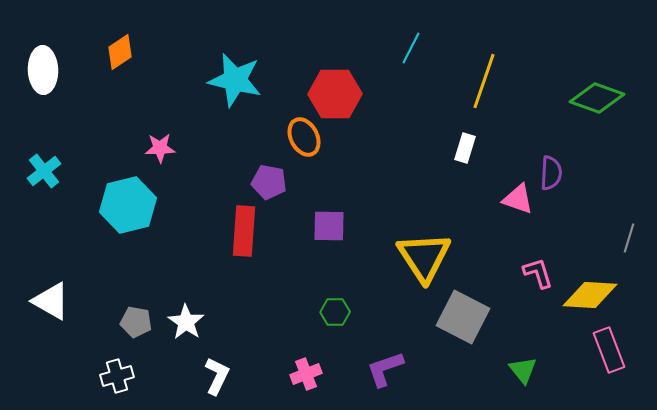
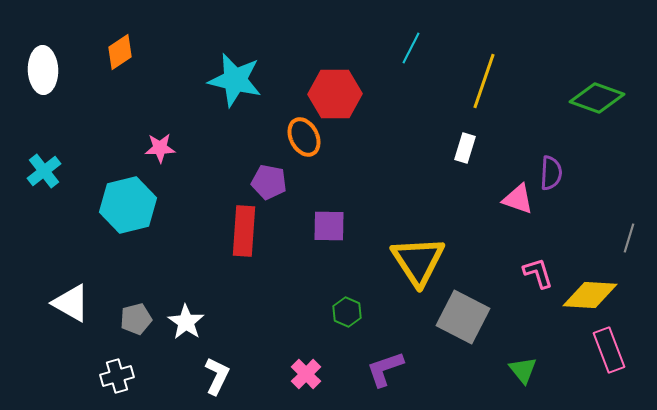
yellow triangle: moved 6 px left, 4 px down
white triangle: moved 20 px right, 2 px down
green hexagon: moved 12 px right; rotated 24 degrees clockwise
gray pentagon: moved 3 px up; rotated 24 degrees counterclockwise
pink cross: rotated 24 degrees counterclockwise
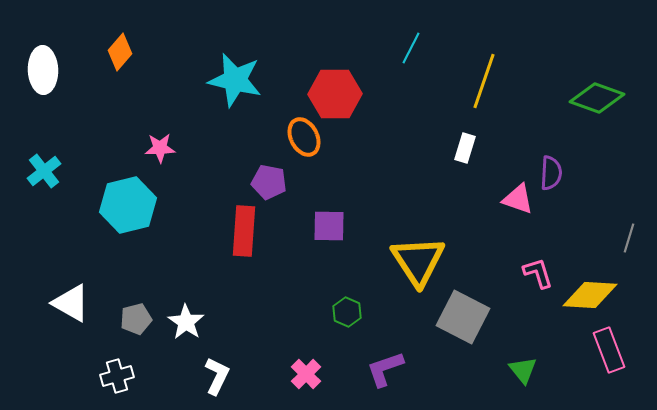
orange diamond: rotated 15 degrees counterclockwise
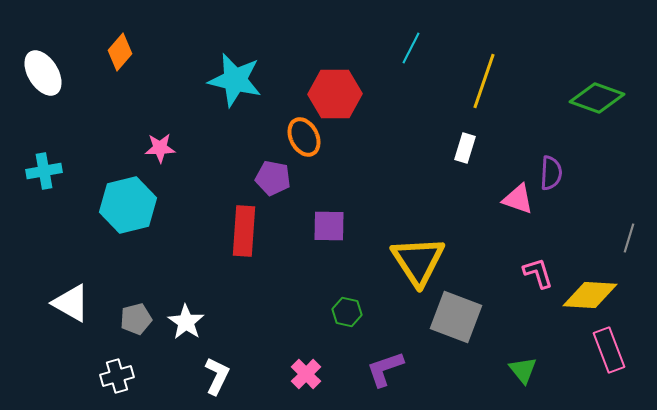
white ellipse: moved 3 px down; rotated 30 degrees counterclockwise
cyan cross: rotated 28 degrees clockwise
purple pentagon: moved 4 px right, 4 px up
green hexagon: rotated 12 degrees counterclockwise
gray square: moved 7 px left; rotated 6 degrees counterclockwise
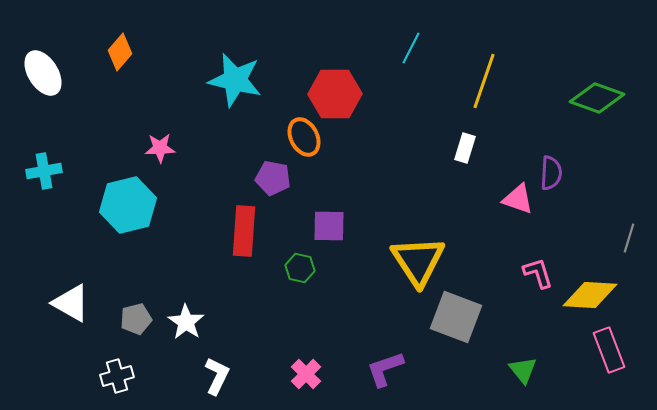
green hexagon: moved 47 px left, 44 px up
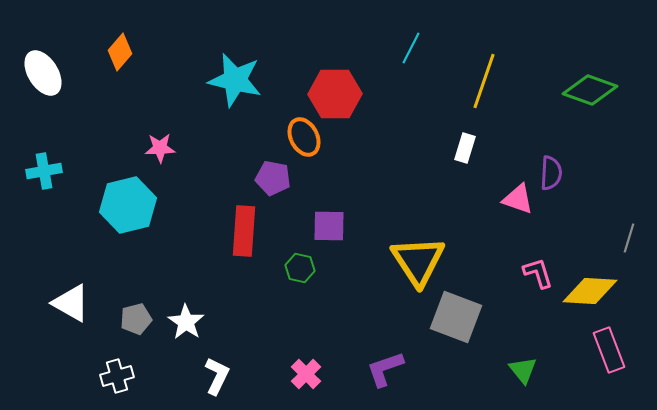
green diamond: moved 7 px left, 8 px up
yellow diamond: moved 4 px up
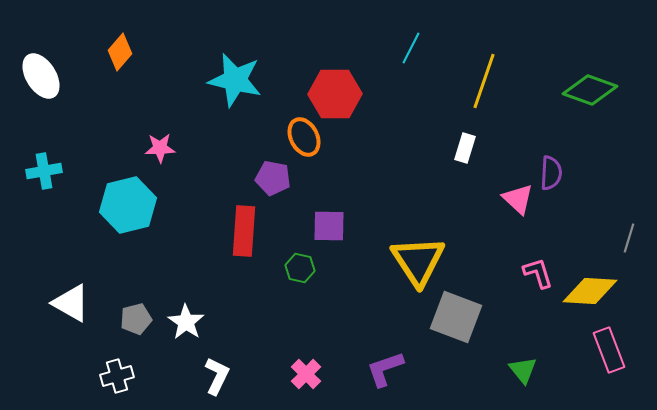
white ellipse: moved 2 px left, 3 px down
pink triangle: rotated 24 degrees clockwise
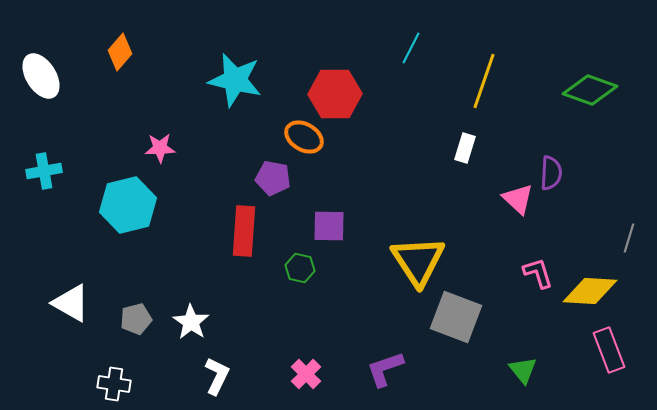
orange ellipse: rotated 33 degrees counterclockwise
white star: moved 5 px right
white cross: moved 3 px left, 8 px down; rotated 24 degrees clockwise
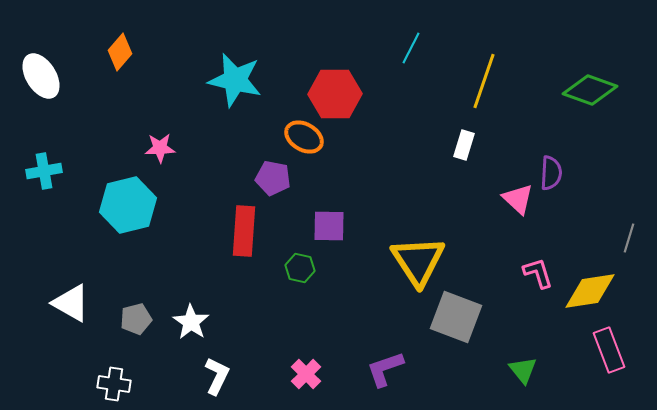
white rectangle: moved 1 px left, 3 px up
yellow diamond: rotated 12 degrees counterclockwise
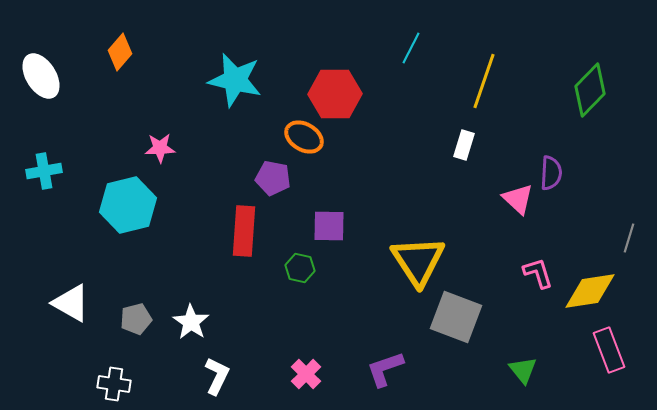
green diamond: rotated 66 degrees counterclockwise
